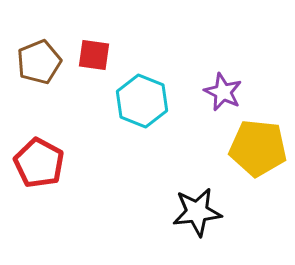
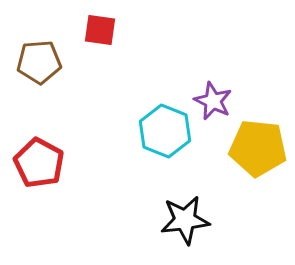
red square: moved 6 px right, 25 px up
brown pentagon: rotated 18 degrees clockwise
purple star: moved 10 px left, 9 px down
cyan hexagon: moved 23 px right, 30 px down
black star: moved 12 px left, 8 px down
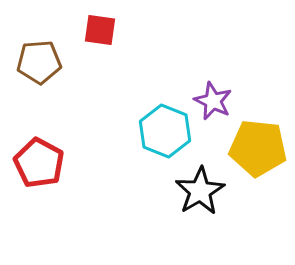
black star: moved 15 px right, 29 px up; rotated 24 degrees counterclockwise
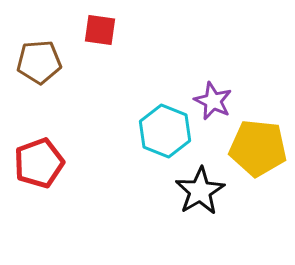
red pentagon: rotated 24 degrees clockwise
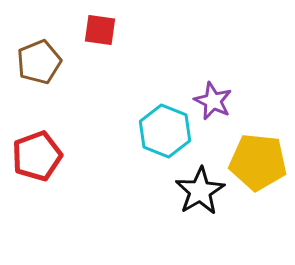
brown pentagon: rotated 18 degrees counterclockwise
yellow pentagon: moved 14 px down
red pentagon: moved 2 px left, 7 px up
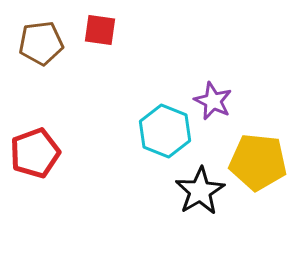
brown pentagon: moved 2 px right, 19 px up; rotated 15 degrees clockwise
red pentagon: moved 2 px left, 3 px up
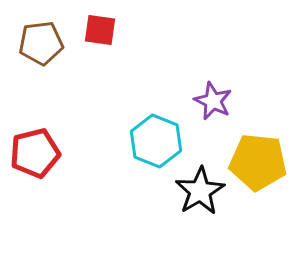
cyan hexagon: moved 9 px left, 10 px down
red pentagon: rotated 6 degrees clockwise
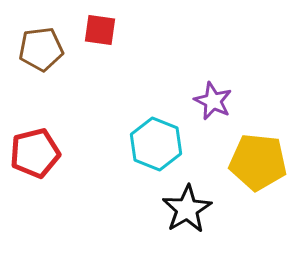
brown pentagon: moved 6 px down
cyan hexagon: moved 3 px down
black star: moved 13 px left, 18 px down
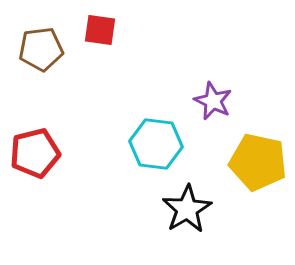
cyan hexagon: rotated 15 degrees counterclockwise
yellow pentagon: rotated 6 degrees clockwise
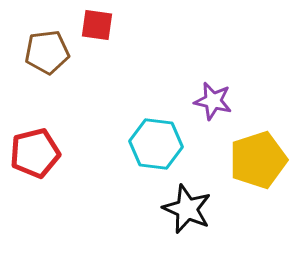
red square: moved 3 px left, 5 px up
brown pentagon: moved 6 px right, 3 px down
purple star: rotated 12 degrees counterclockwise
yellow pentagon: moved 2 px up; rotated 30 degrees counterclockwise
black star: rotated 18 degrees counterclockwise
